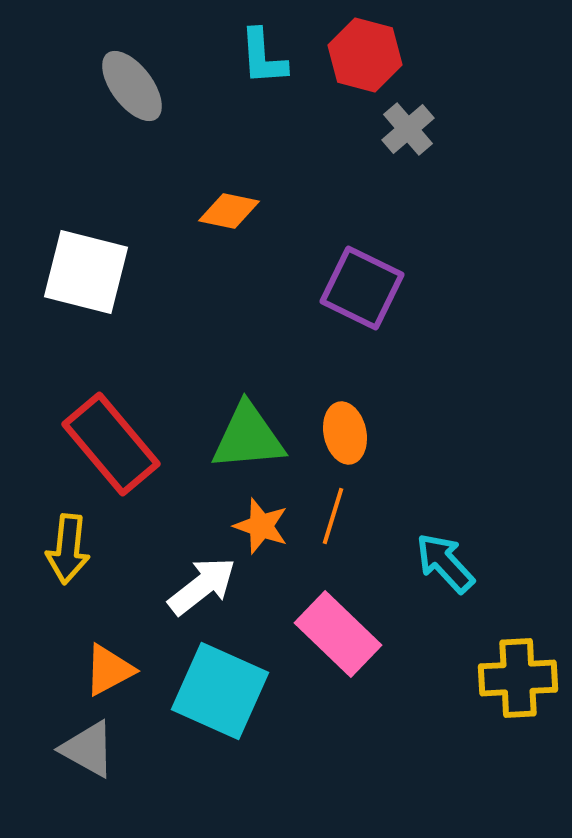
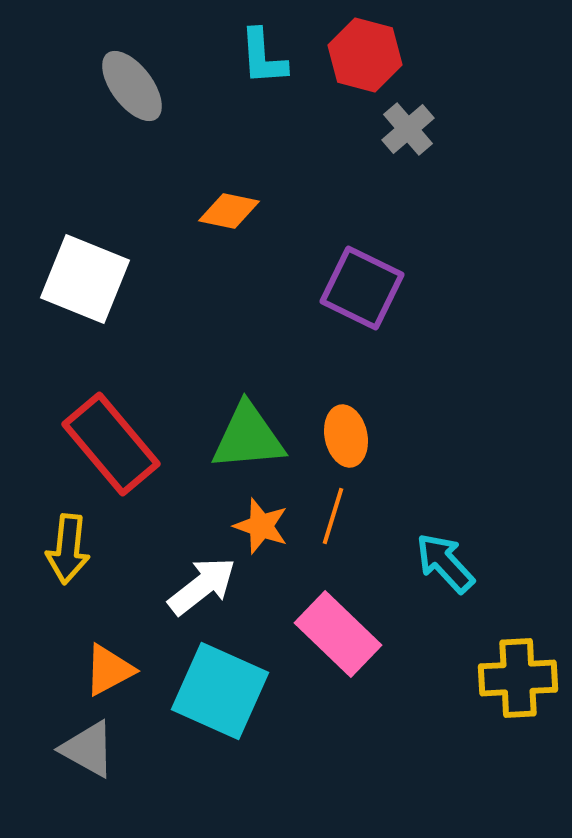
white square: moved 1 px left, 7 px down; rotated 8 degrees clockwise
orange ellipse: moved 1 px right, 3 px down
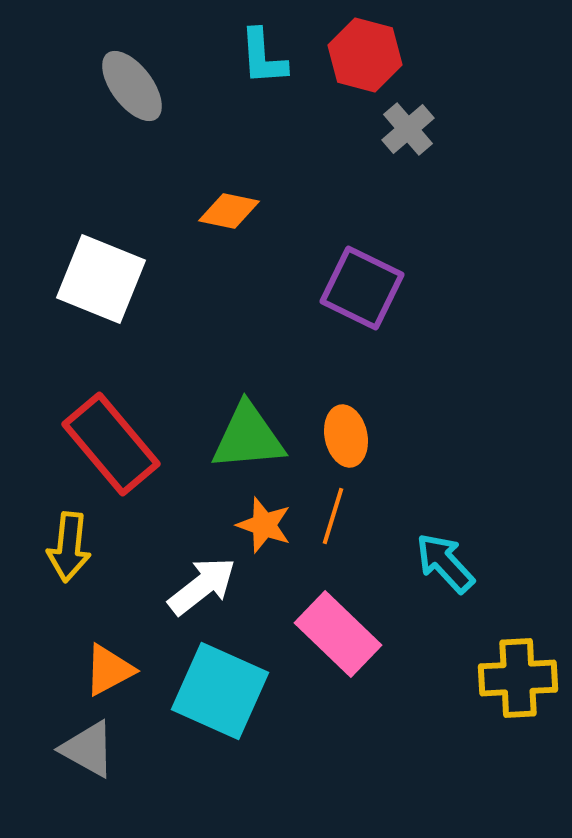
white square: moved 16 px right
orange star: moved 3 px right, 1 px up
yellow arrow: moved 1 px right, 2 px up
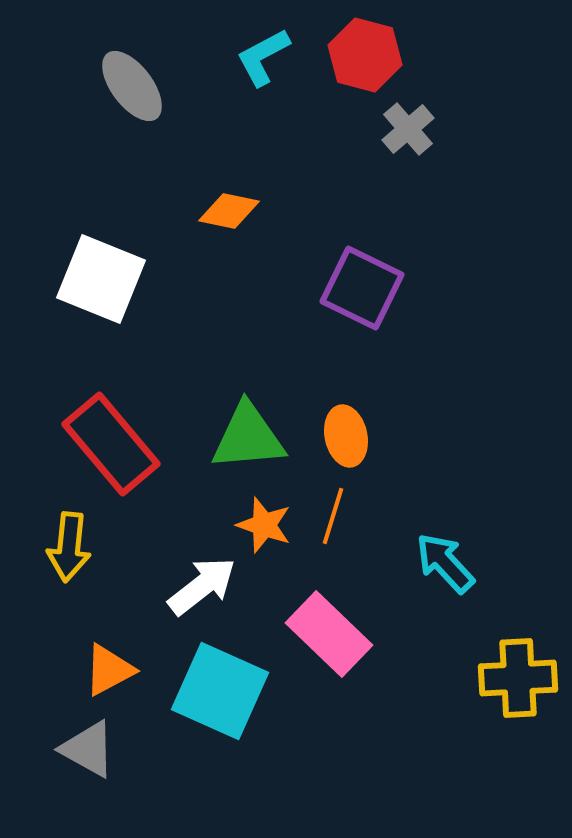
cyan L-shape: rotated 66 degrees clockwise
pink rectangle: moved 9 px left
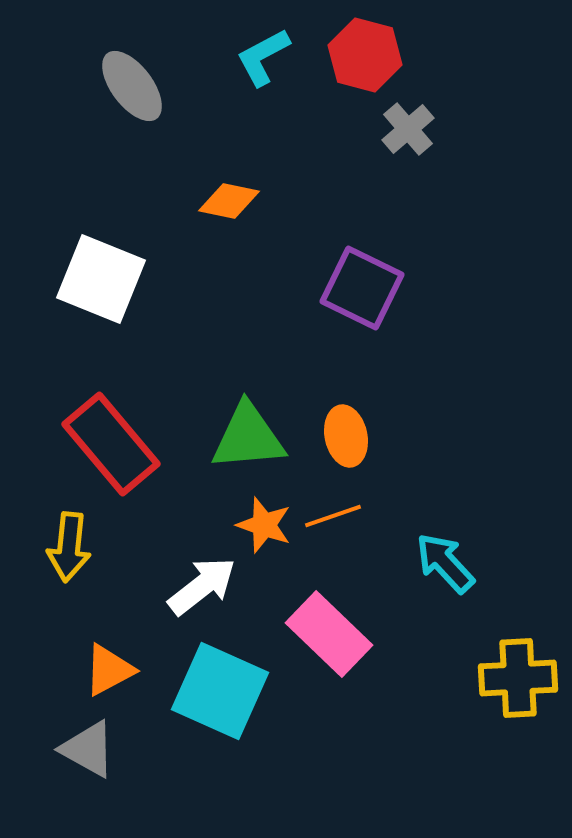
orange diamond: moved 10 px up
orange line: rotated 54 degrees clockwise
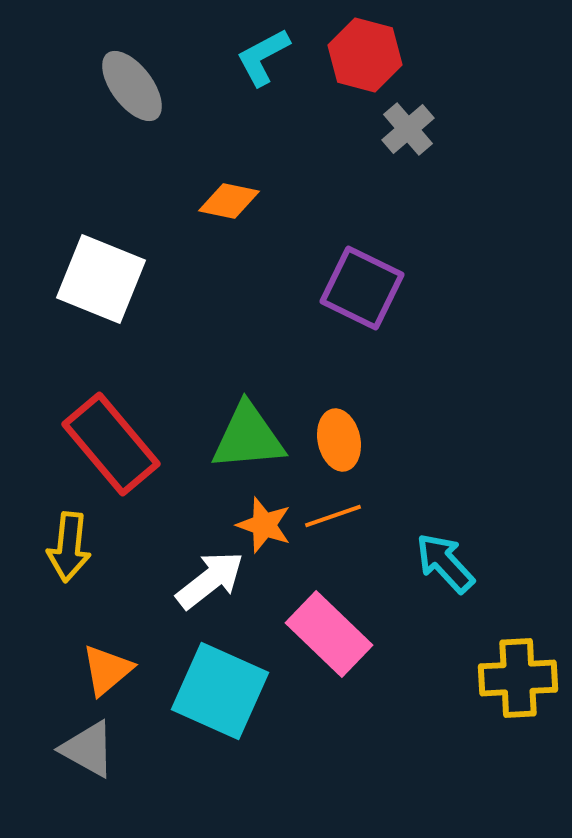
orange ellipse: moved 7 px left, 4 px down
white arrow: moved 8 px right, 6 px up
orange triangle: moved 2 px left; rotated 12 degrees counterclockwise
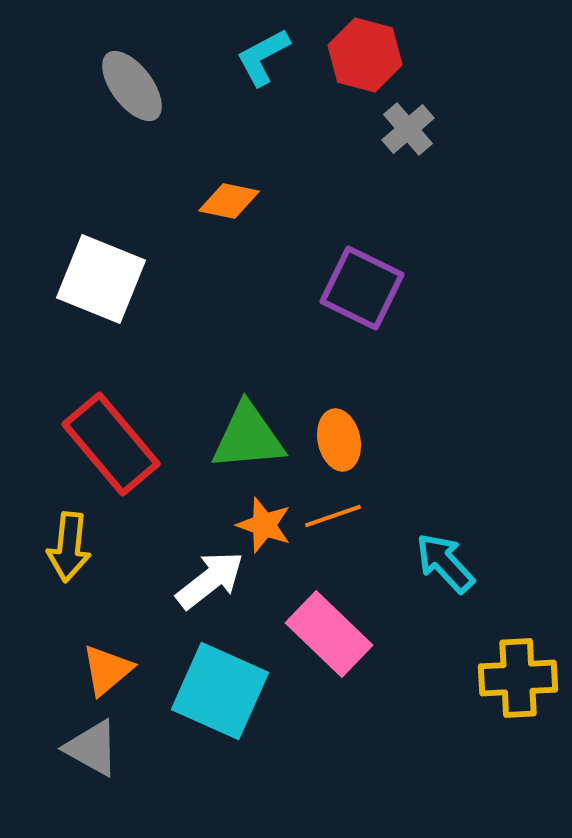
gray triangle: moved 4 px right, 1 px up
